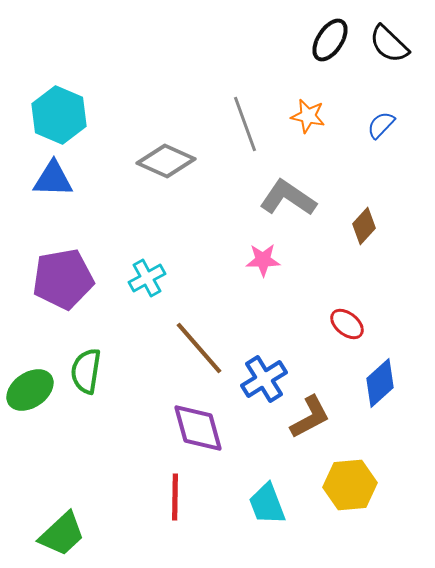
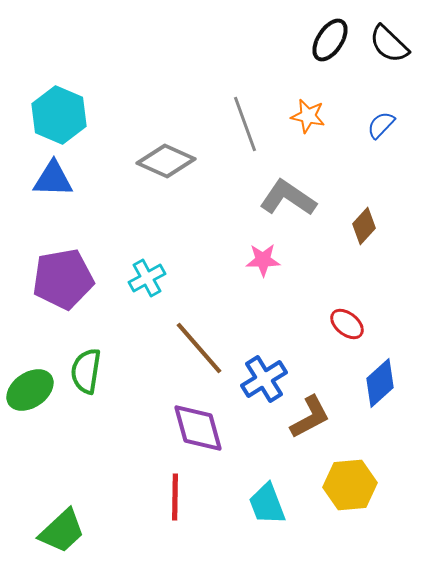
green trapezoid: moved 3 px up
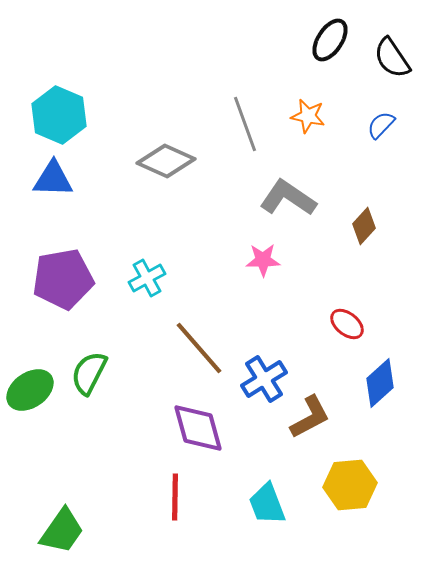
black semicircle: moved 3 px right, 14 px down; rotated 12 degrees clockwise
green semicircle: moved 3 px right, 2 px down; rotated 18 degrees clockwise
green trapezoid: rotated 12 degrees counterclockwise
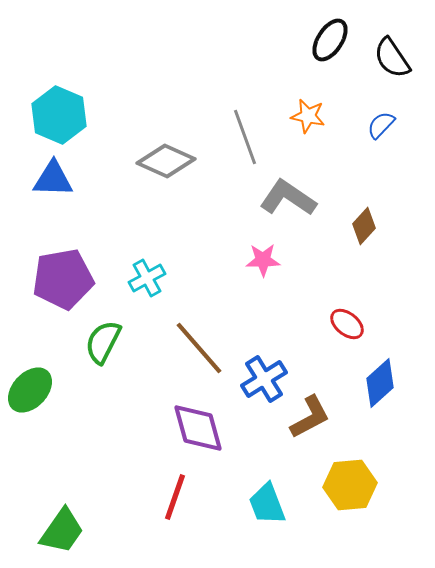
gray line: moved 13 px down
green semicircle: moved 14 px right, 31 px up
green ellipse: rotated 12 degrees counterclockwise
red line: rotated 18 degrees clockwise
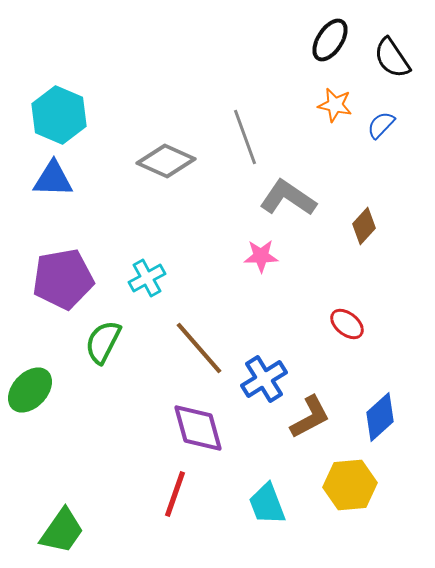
orange star: moved 27 px right, 11 px up
pink star: moved 2 px left, 4 px up
blue diamond: moved 34 px down
red line: moved 3 px up
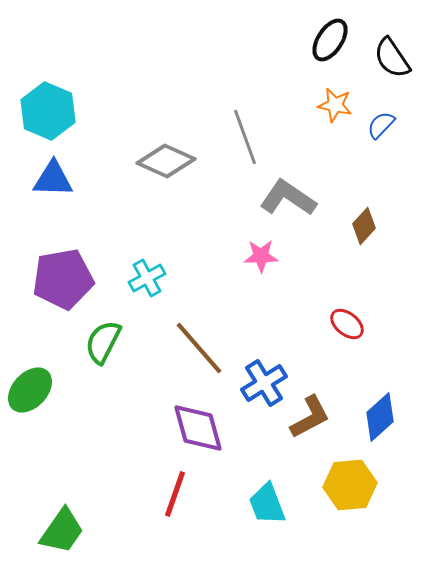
cyan hexagon: moved 11 px left, 4 px up
blue cross: moved 4 px down
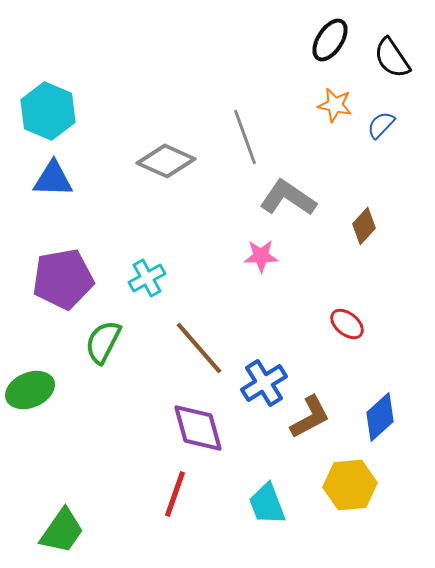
green ellipse: rotated 24 degrees clockwise
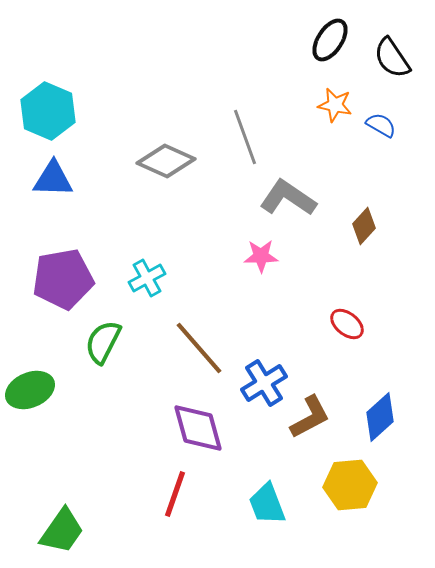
blue semicircle: rotated 76 degrees clockwise
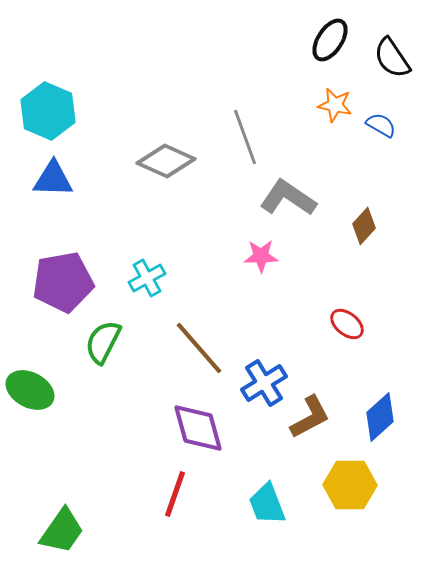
purple pentagon: moved 3 px down
green ellipse: rotated 51 degrees clockwise
yellow hexagon: rotated 6 degrees clockwise
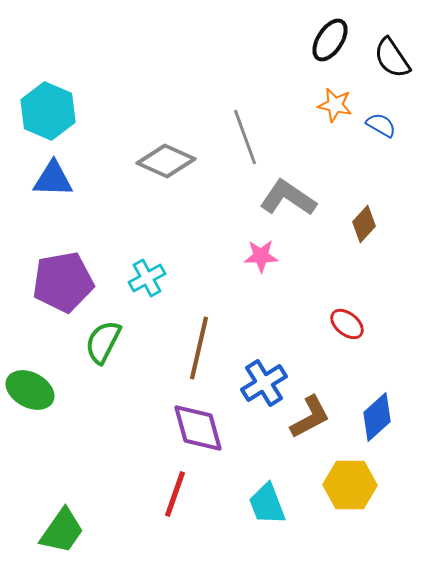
brown diamond: moved 2 px up
brown line: rotated 54 degrees clockwise
blue diamond: moved 3 px left
